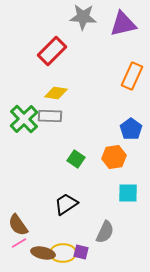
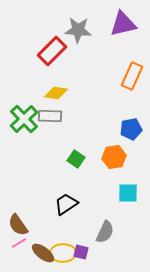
gray star: moved 5 px left, 13 px down
blue pentagon: rotated 25 degrees clockwise
brown ellipse: rotated 25 degrees clockwise
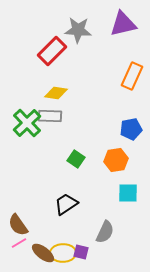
green cross: moved 3 px right, 4 px down
orange hexagon: moved 2 px right, 3 px down
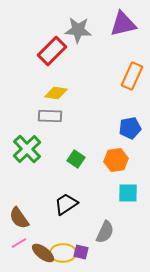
green cross: moved 26 px down
blue pentagon: moved 1 px left, 1 px up
brown semicircle: moved 1 px right, 7 px up
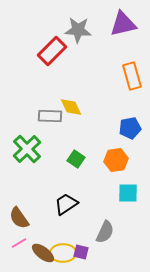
orange rectangle: rotated 40 degrees counterclockwise
yellow diamond: moved 15 px right, 14 px down; rotated 55 degrees clockwise
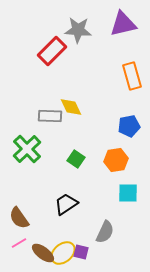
blue pentagon: moved 1 px left, 2 px up
yellow ellipse: rotated 40 degrees counterclockwise
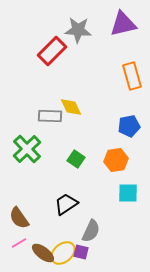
gray semicircle: moved 14 px left, 1 px up
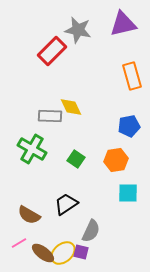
gray star: rotated 8 degrees clockwise
green cross: moved 5 px right; rotated 16 degrees counterclockwise
brown semicircle: moved 10 px right, 3 px up; rotated 25 degrees counterclockwise
